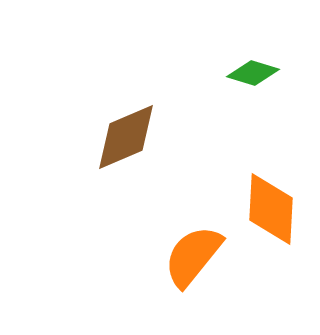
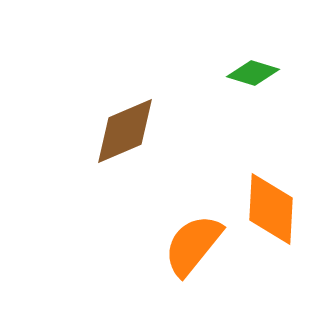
brown diamond: moved 1 px left, 6 px up
orange semicircle: moved 11 px up
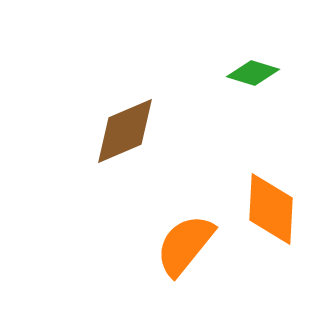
orange semicircle: moved 8 px left
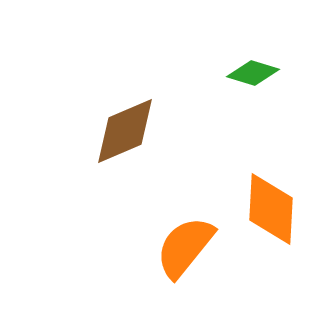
orange semicircle: moved 2 px down
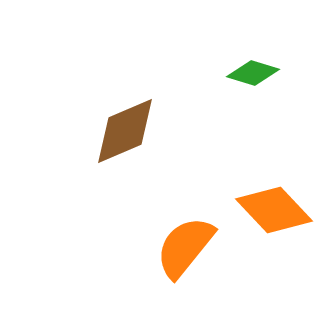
orange diamond: moved 3 px right, 1 px down; rotated 46 degrees counterclockwise
